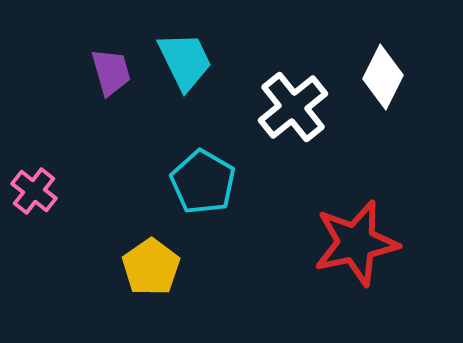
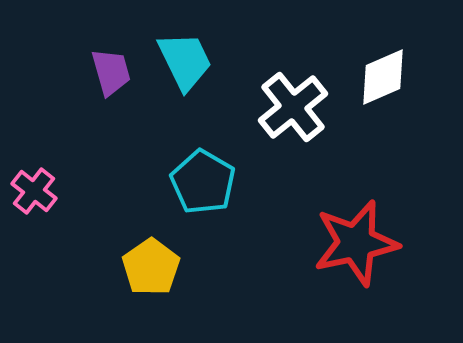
white diamond: rotated 40 degrees clockwise
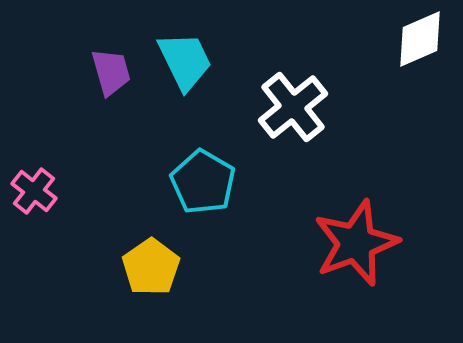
white diamond: moved 37 px right, 38 px up
red star: rotated 8 degrees counterclockwise
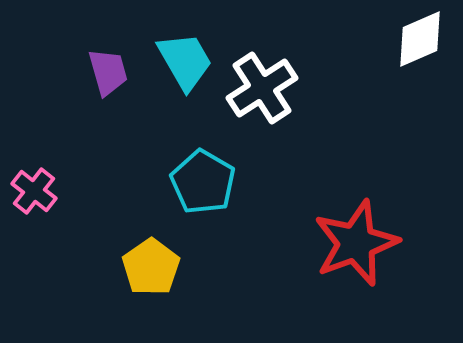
cyan trapezoid: rotated 4 degrees counterclockwise
purple trapezoid: moved 3 px left
white cross: moved 31 px left, 19 px up; rotated 6 degrees clockwise
